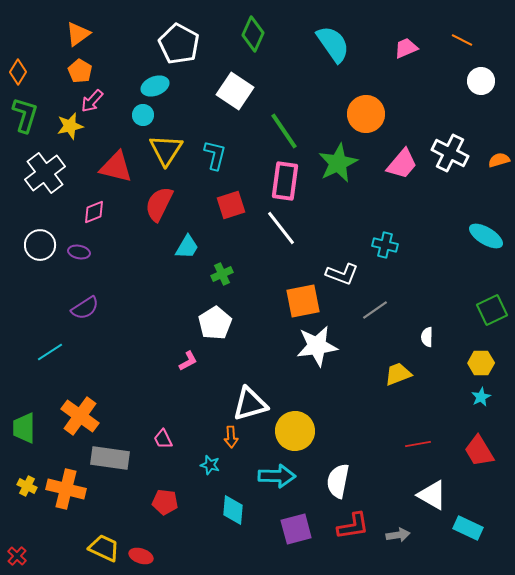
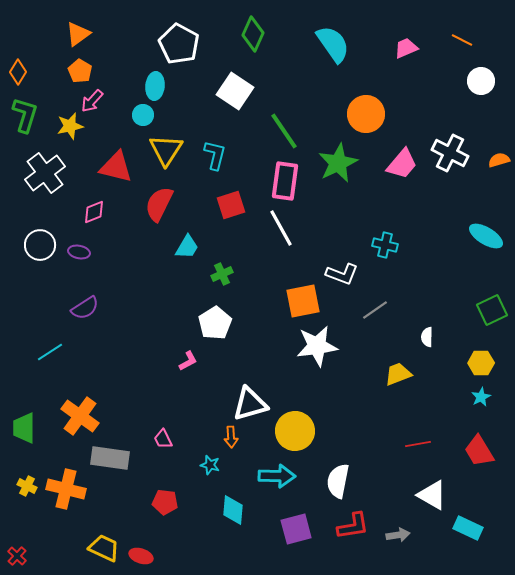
cyan ellipse at (155, 86): rotated 64 degrees counterclockwise
white line at (281, 228): rotated 9 degrees clockwise
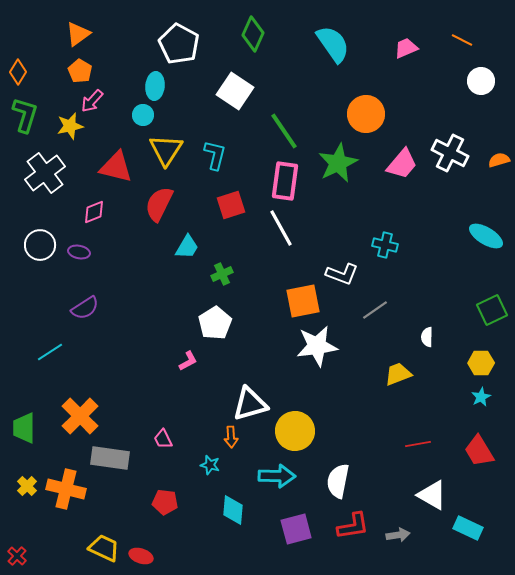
orange cross at (80, 416): rotated 9 degrees clockwise
yellow cross at (27, 486): rotated 18 degrees clockwise
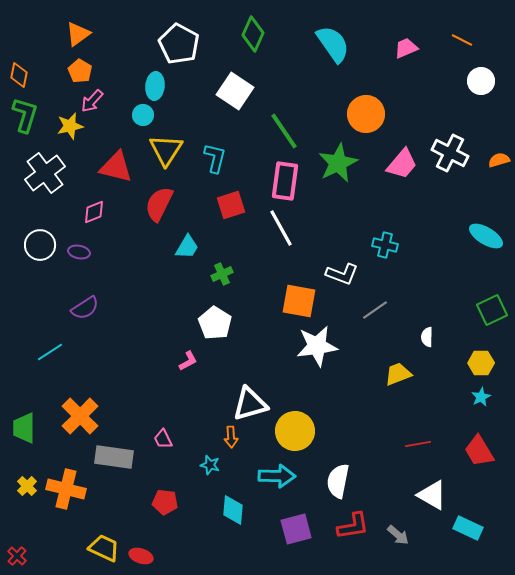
orange diamond at (18, 72): moved 1 px right, 3 px down; rotated 20 degrees counterclockwise
cyan L-shape at (215, 155): moved 3 px down
orange square at (303, 301): moved 4 px left; rotated 21 degrees clockwise
white pentagon at (215, 323): rotated 8 degrees counterclockwise
gray rectangle at (110, 458): moved 4 px right, 1 px up
gray arrow at (398, 535): rotated 50 degrees clockwise
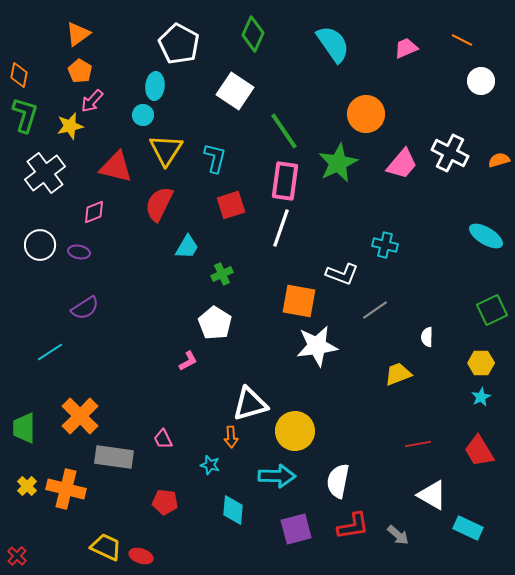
white line at (281, 228): rotated 48 degrees clockwise
yellow trapezoid at (104, 548): moved 2 px right, 1 px up
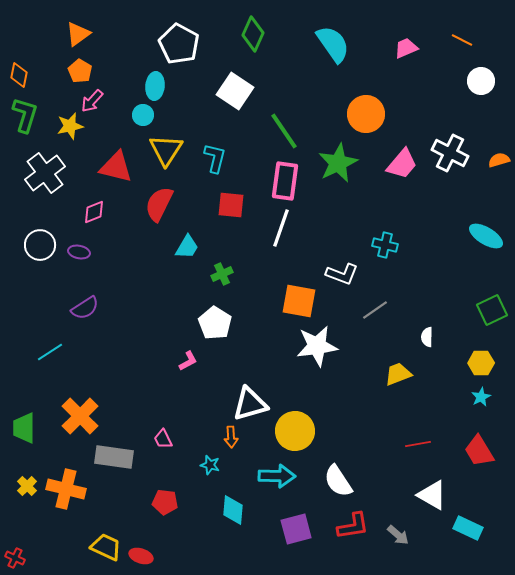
red square at (231, 205): rotated 24 degrees clockwise
white semicircle at (338, 481): rotated 44 degrees counterclockwise
red cross at (17, 556): moved 2 px left, 2 px down; rotated 18 degrees counterclockwise
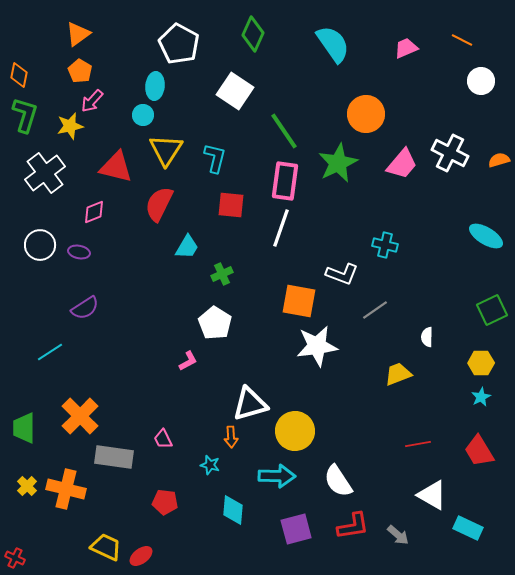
red ellipse at (141, 556): rotated 55 degrees counterclockwise
